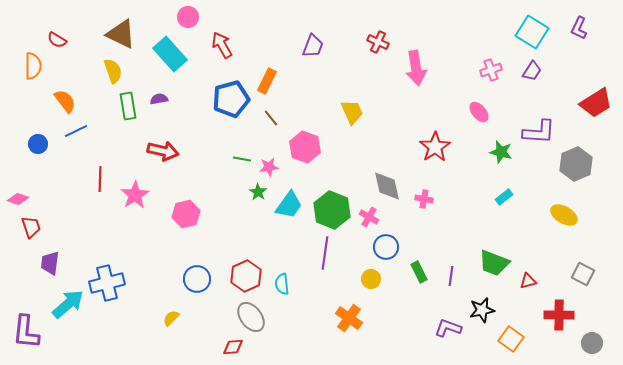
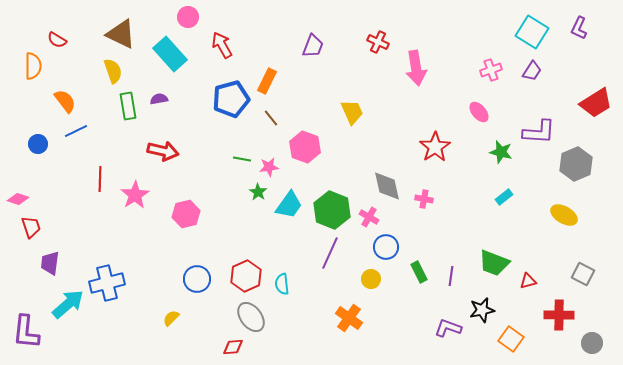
purple line at (325, 253): moved 5 px right; rotated 16 degrees clockwise
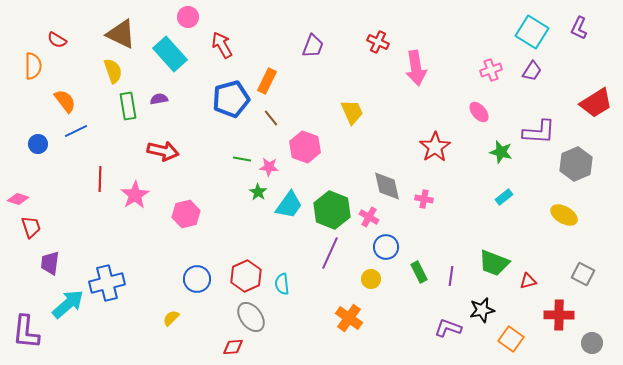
pink star at (269, 167): rotated 12 degrees clockwise
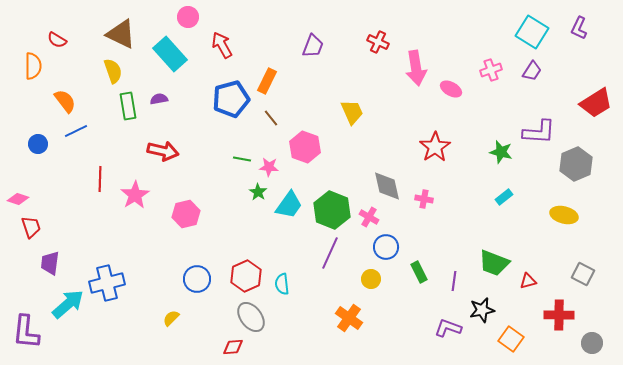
pink ellipse at (479, 112): moved 28 px left, 23 px up; rotated 20 degrees counterclockwise
yellow ellipse at (564, 215): rotated 16 degrees counterclockwise
purple line at (451, 276): moved 3 px right, 5 px down
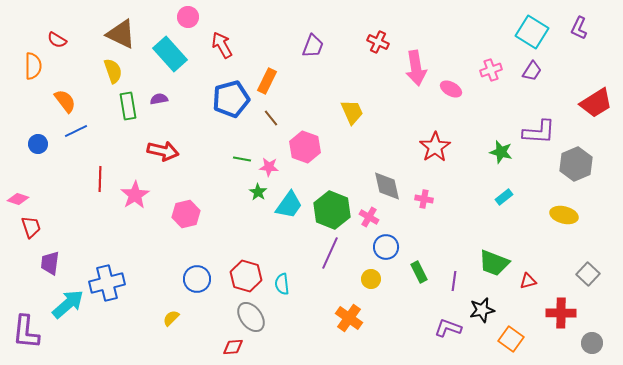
gray square at (583, 274): moved 5 px right; rotated 15 degrees clockwise
red hexagon at (246, 276): rotated 20 degrees counterclockwise
red cross at (559, 315): moved 2 px right, 2 px up
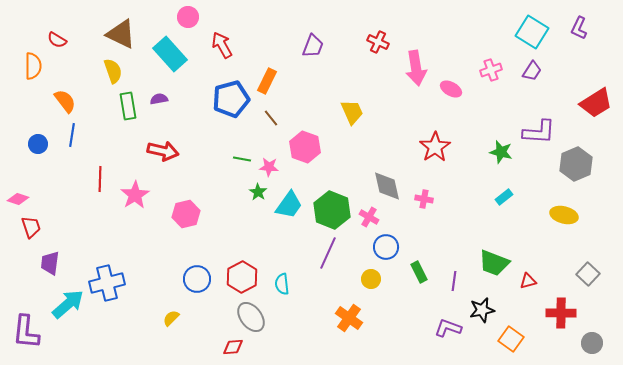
blue line at (76, 131): moved 4 px left, 4 px down; rotated 55 degrees counterclockwise
purple line at (330, 253): moved 2 px left
red hexagon at (246, 276): moved 4 px left, 1 px down; rotated 16 degrees clockwise
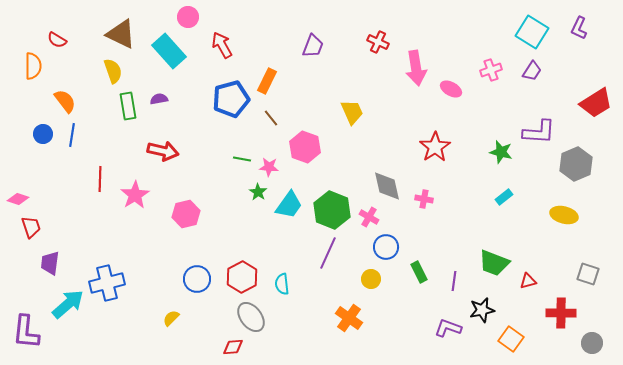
cyan rectangle at (170, 54): moved 1 px left, 3 px up
blue circle at (38, 144): moved 5 px right, 10 px up
gray square at (588, 274): rotated 25 degrees counterclockwise
